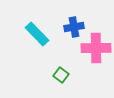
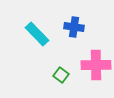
blue cross: rotated 18 degrees clockwise
pink cross: moved 17 px down
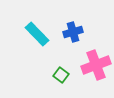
blue cross: moved 1 px left, 5 px down; rotated 24 degrees counterclockwise
pink cross: rotated 20 degrees counterclockwise
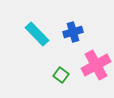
pink cross: rotated 8 degrees counterclockwise
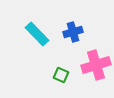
pink cross: rotated 12 degrees clockwise
green square: rotated 14 degrees counterclockwise
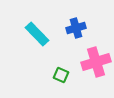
blue cross: moved 3 px right, 4 px up
pink cross: moved 3 px up
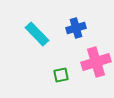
green square: rotated 35 degrees counterclockwise
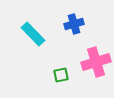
blue cross: moved 2 px left, 4 px up
cyan rectangle: moved 4 px left
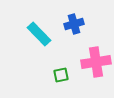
cyan rectangle: moved 6 px right
pink cross: rotated 8 degrees clockwise
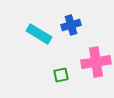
blue cross: moved 3 px left, 1 px down
cyan rectangle: rotated 15 degrees counterclockwise
